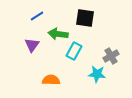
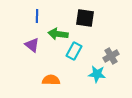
blue line: rotated 56 degrees counterclockwise
purple triangle: rotated 28 degrees counterclockwise
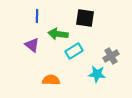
cyan rectangle: rotated 30 degrees clockwise
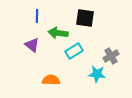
green arrow: moved 1 px up
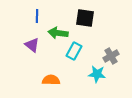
cyan rectangle: rotated 30 degrees counterclockwise
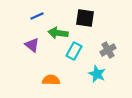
blue line: rotated 64 degrees clockwise
gray cross: moved 3 px left, 6 px up
cyan star: rotated 18 degrees clockwise
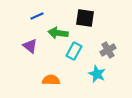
purple triangle: moved 2 px left, 1 px down
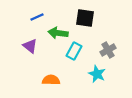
blue line: moved 1 px down
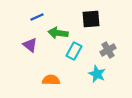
black square: moved 6 px right, 1 px down; rotated 12 degrees counterclockwise
purple triangle: moved 1 px up
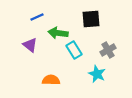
cyan rectangle: moved 1 px up; rotated 60 degrees counterclockwise
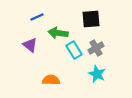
gray cross: moved 12 px left, 2 px up
